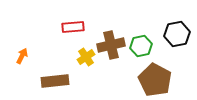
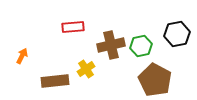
yellow cross: moved 12 px down
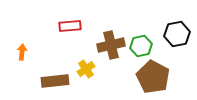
red rectangle: moved 3 px left, 1 px up
orange arrow: moved 4 px up; rotated 21 degrees counterclockwise
brown pentagon: moved 2 px left, 3 px up
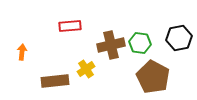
black hexagon: moved 2 px right, 4 px down
green hexagon: moved 1 px left, 3 px up; rotated 20 degrees clockwise
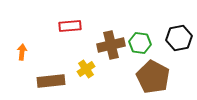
brown rectangle: moved 4 px left
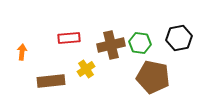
red rectangle: moved 1 px left, 12 px down
brown pentagon: rotated 16 degrees counterclockwise
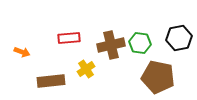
orange arrow: rotated 105 degrees clockwise
brown pentagon: moved 5 px right
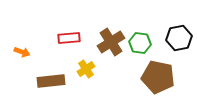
brown cross: moved 3 px up; rotated 20 degrees counterclockwise
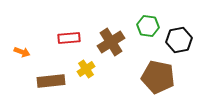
black hexagon: moved 2 px down
green hexagon: moved 8 px right, 17 px up
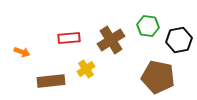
brown cross: moved 2 px up
